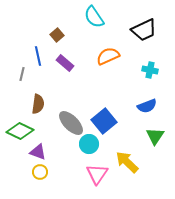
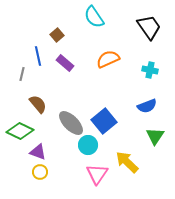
black trapezoid: moved 5 px right, 3 px up; rotated 100 degrees counterclockwise
orange semicircle: moved 3 px down
brown semicircle: rotated 48 degrees counterclockwise
cyan circle: moved 1 px left, 1 px down
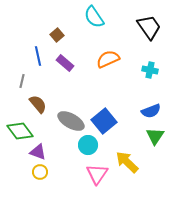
gray line: moved 7 px down
blue semicircle: moved 4 px right, 5 px down
gray ellipse: moved 2 px up; rotated 16 degrees counterclockwise
green diamond: rotated 28 degrees clockwise
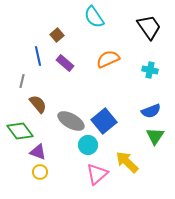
pink triangle: rotated 15 degrees clockwise
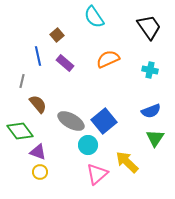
green triangle: moved 2 px down
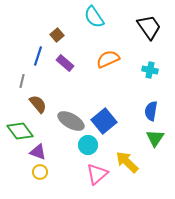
blue line: rotated 30 degrees clockwise
blue semicircle: rotated 120 degrees clockwise
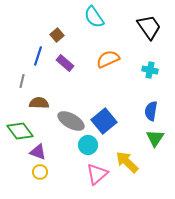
brown semicircle: moved 1 px right, 1 px up; rotated 48 degrees counterclockwise
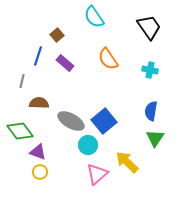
orange semicircle: rotated 100 degrees counterclockwise
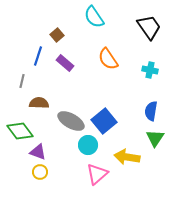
yellow arrow: moved 5 px up; rotated 35 degrees counterclockwise
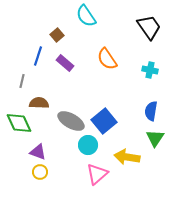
cyan semicircle: moved 8 px left, 1 px up
orange semicircle: moved 1 px left
green diamond: moved 1 px left, 8 px up; rotated 12 degrees clockwise
